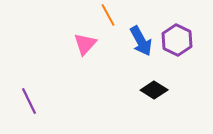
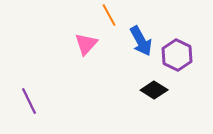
orange line: moved 1 px right
purple hexagon: moved 15 px down
pink triangle: moved 1 px right
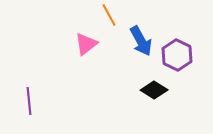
pink triangle: rotated 10 degrees clockwise
purple line: rotated 20 degrees clockwise
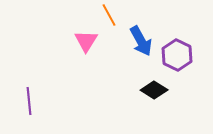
pink triangle: moved 3 px up; rotated 20 degrees counterclockwise
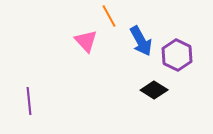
orange line: moved 1 px down
pink triangle: rotated 15 degrees counterclockwise
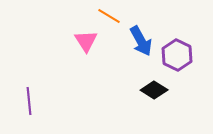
orange line: rotated 30 degrees counterclockwise
pink triangle: rotated 10 degrees clockwise
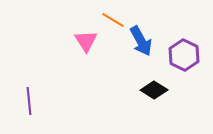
orange line: moved 4 px right, 4 px down
purple hexagon: moved 7 px right
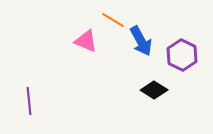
pink triangle: rotated 35 degrees counterclockwise
purple hexagon: moved 2 px left
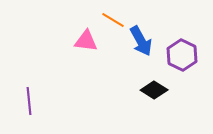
pink triangle: rotated 15 degrees counterclockwise
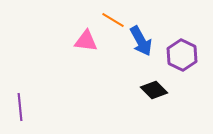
black diamond: rotated 12 degrees clockwise
purple line: moved 9 px left, 6 px down
